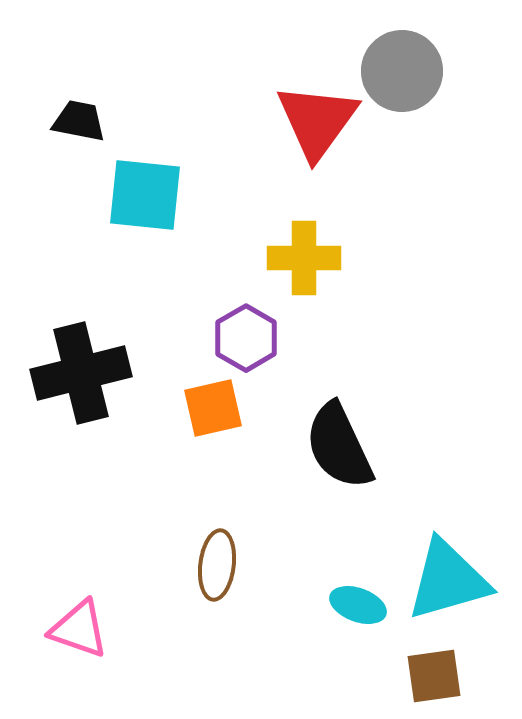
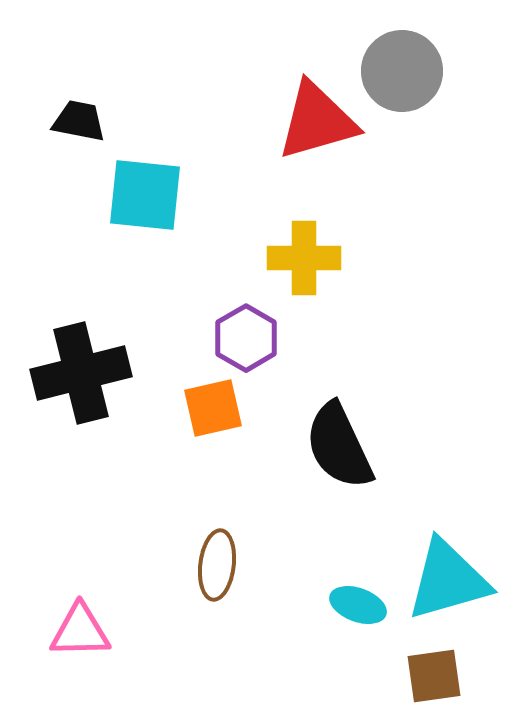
red triangle: rotated 38 degrees clockwise
pink triangle: moved 1 px right, 2 px down; rotated 20 degrees counterclockwise
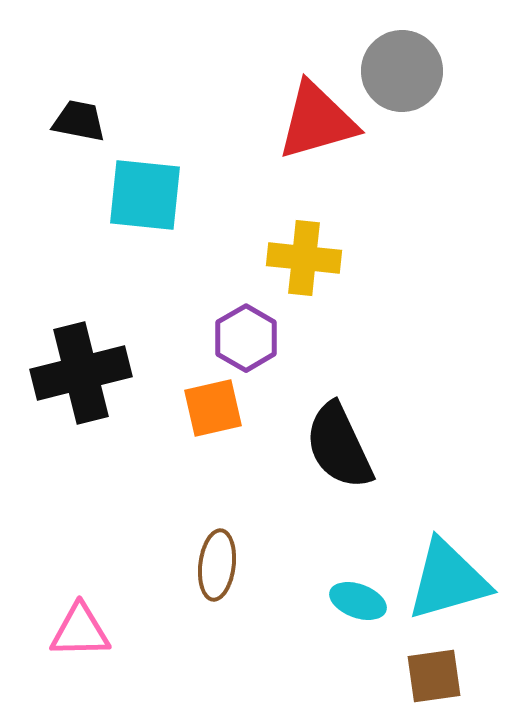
yellow cross: rotated 6 degrees clockwise
cyan ellipse: moved 4 px up
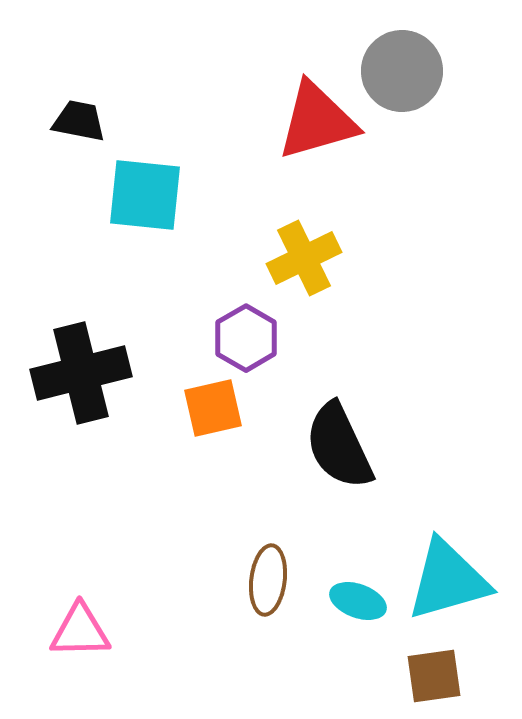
yellow cross: rotated 32 degrees counterclockwise
brown ellipse: moved 51 px right, 15 px down
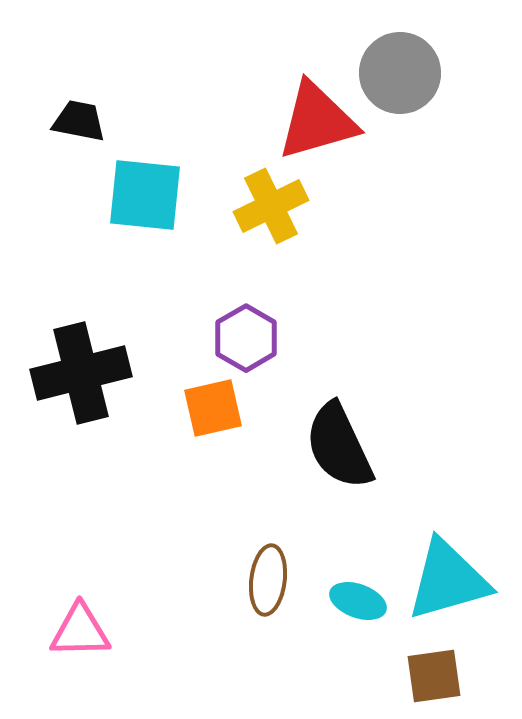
gray circle: moved 2 px left, 2 px down
yellow cross: moved 33 px left, 52 px up
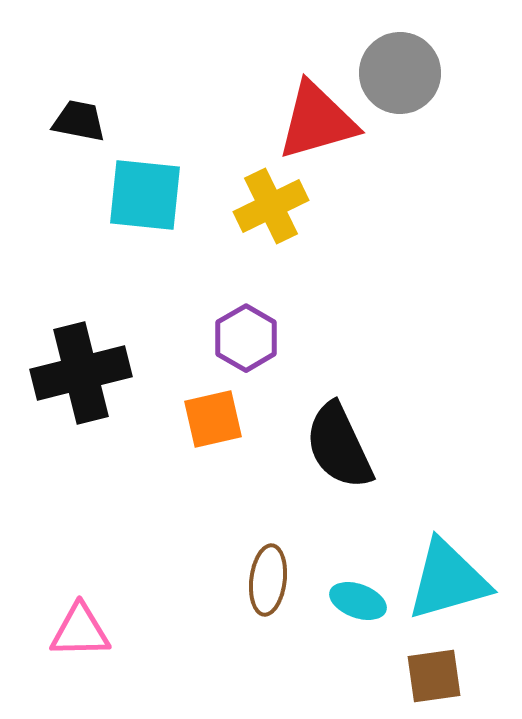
orange square: moved 11 px down
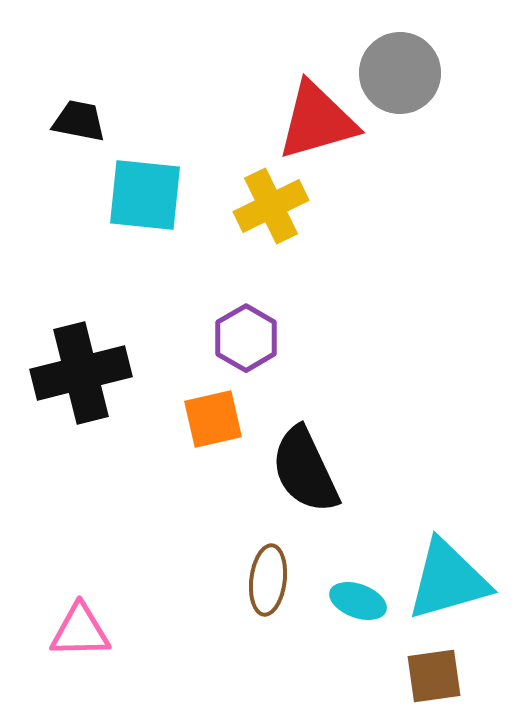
black semicircle: moved 34 px left, 24 px down
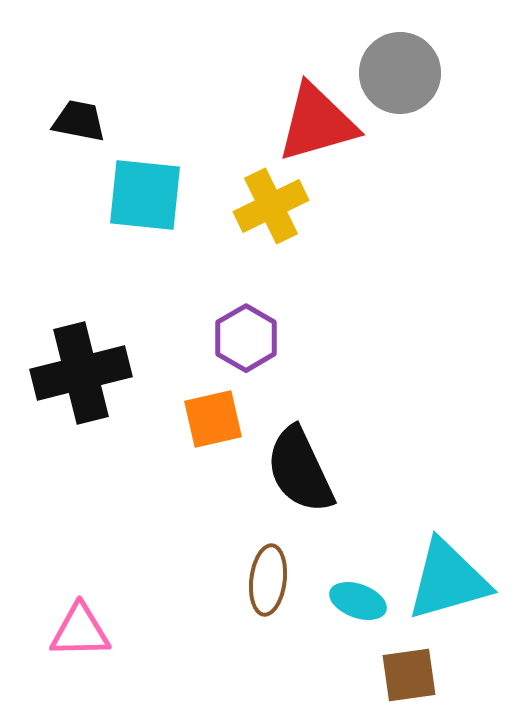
red triangle: moved 2 px down
black semicircle: moved 5 px left
brown square: moved 25 px left, 1 px up
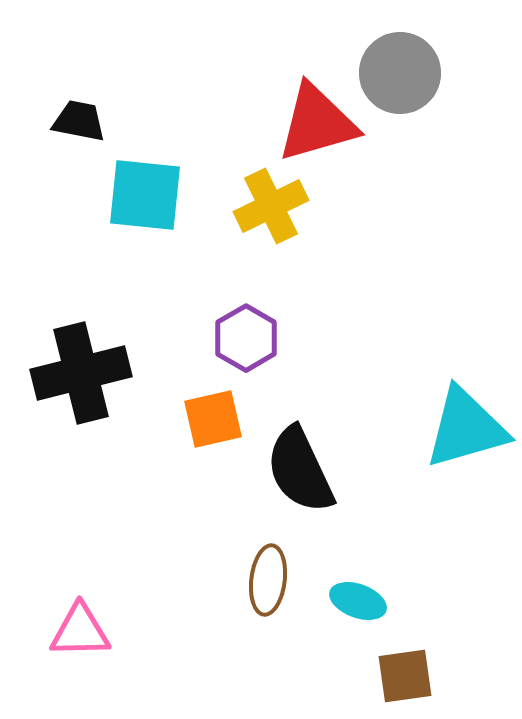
cyan triangle: moved 18 px right, 152 px up
brown square: moved 4 px left, 1 px down
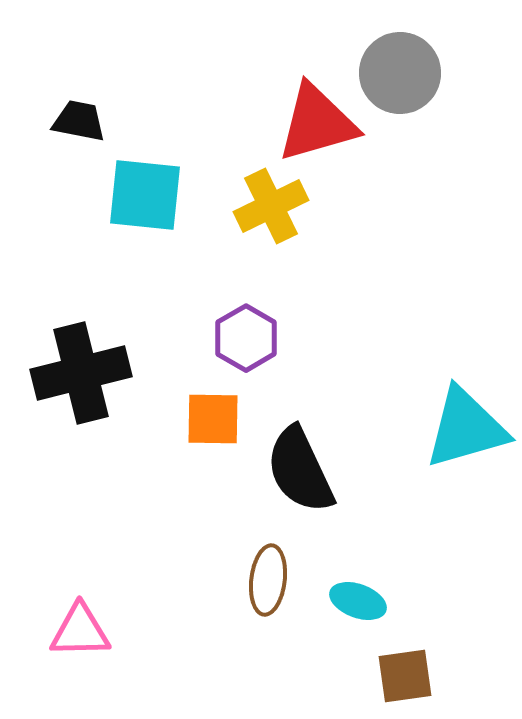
orange square: rotated 14 degrees clockwise
